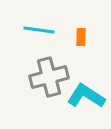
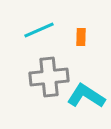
cyan line: rotated 32 degrees counterclockwise
gray cross: rotated 9 degrees clockwise
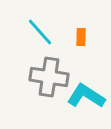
cyan line: moved 1 px right, 2 px down; rotated 72 degrees clockwise
gray cross: rotated 15 degrees clockwise
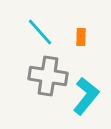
gray cross: moved 1 px left, 1 px up
cyan L-shape: rotated 96 degrees clockwise
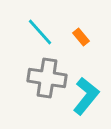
orange rectangle: rotated 42 degrees counterclockwise
gray cross: moved 1 px left, 2 px down
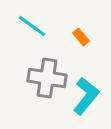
cyan line: moved 8 px left, 6 px up; rotated 12 degrees counterclockwise
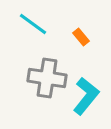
cyan line: moved 1 px right, 2 px up
